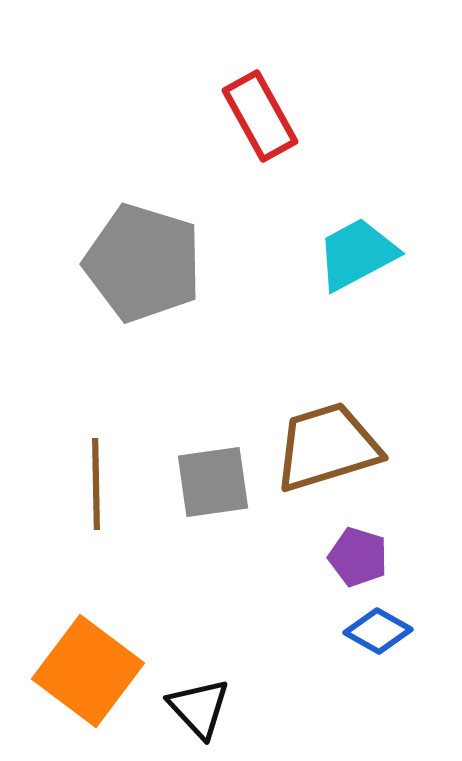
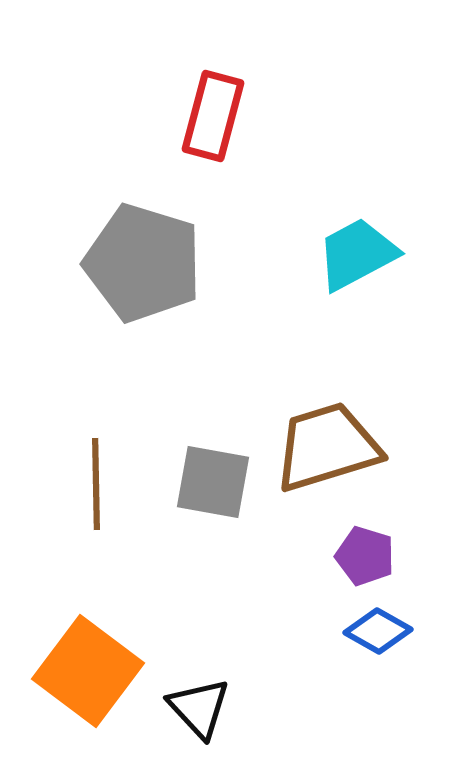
red rectangle: moved 47 px left; rotated 44 degrees clockwise
gray square: rotated 18 degrees clockwise
purple pentagon: moved 7 px right, 1 px up
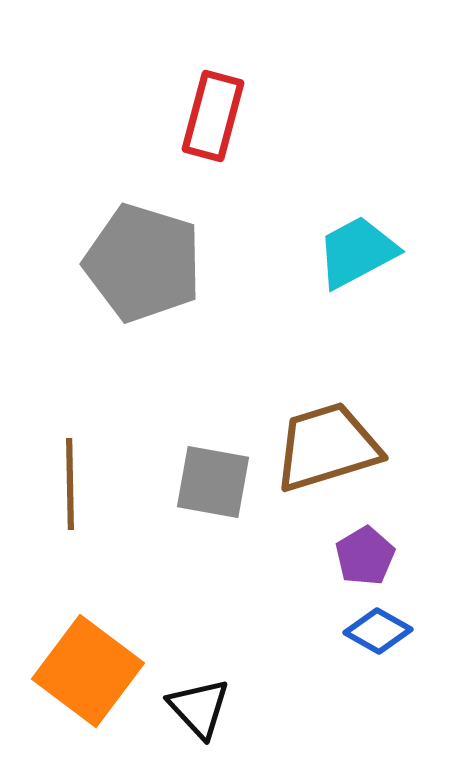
cyan trapezoid: moved 2 px up
brown line: moved 26 px left
purple pentagon: rotated 24 degrees clockwise
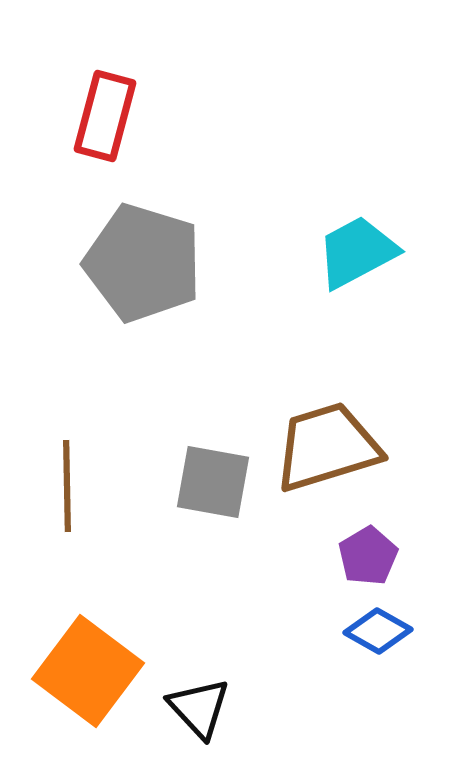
red rectangle: moved 108 px left
brown line: moved 3 px left, 2 px down
purple pentagon: moved 3 px right
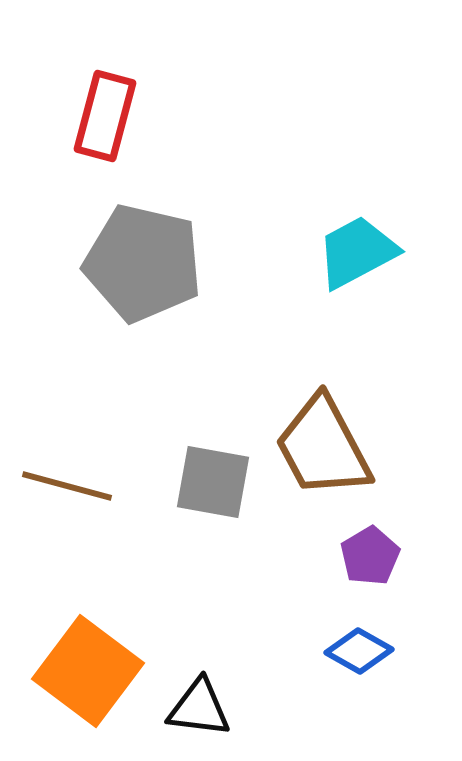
gray pentagon: rotated 4 degrees counterclockwise
brown trapezoid: moved 4 px left; rotated 101 degrees counterclockwise
brown line: rotated 74 degrees counterclockwise
purple pentagon: moved 2 px right
blue diamond: moved 19 px left, 20 px down
black triangle: rotated 40 degrees counterclockwise
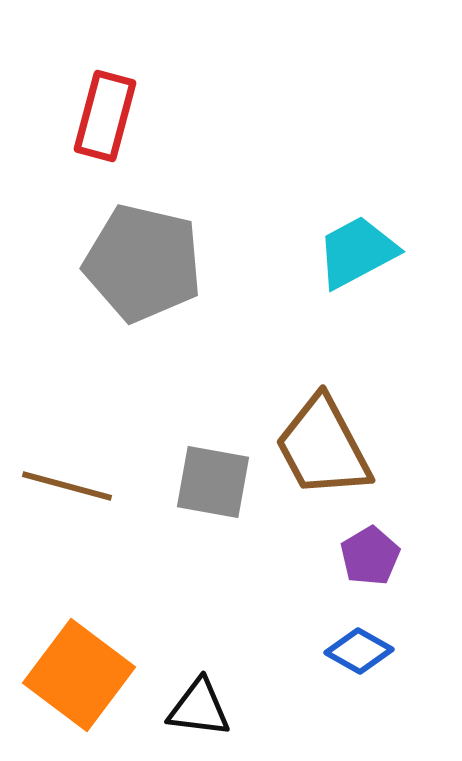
orange square: moved 9 px left, 4 px down
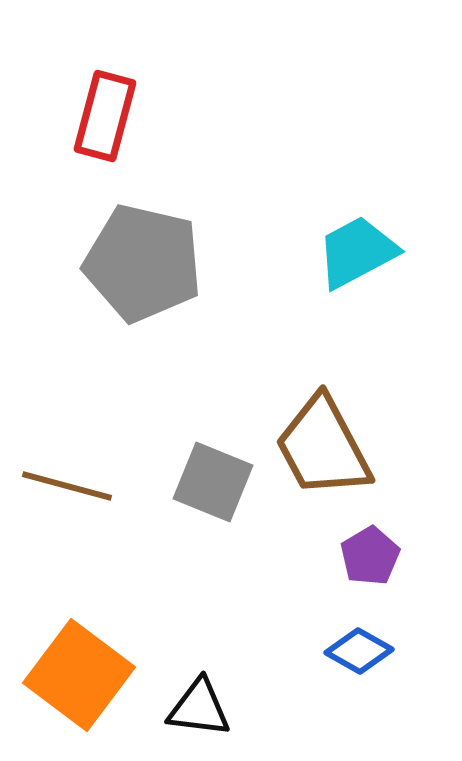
gray square: rotated 12 degrees clockwise
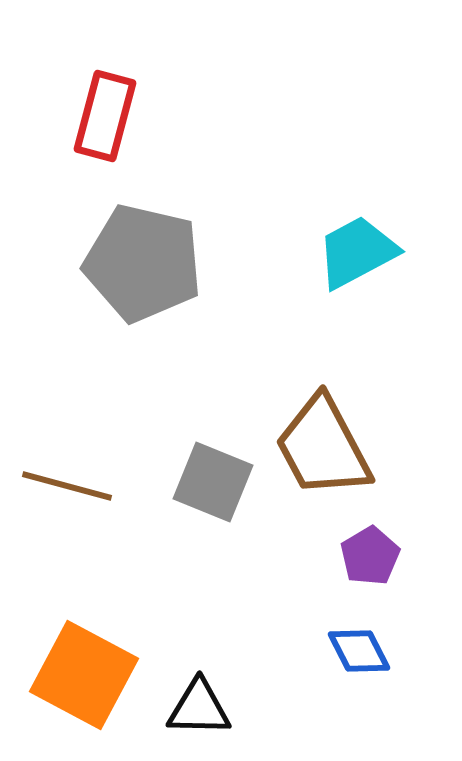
blue diamond: rotated 34 degrees clockwise
orange square: moved 5 px right; rotated 9 degrees counterclockwise
black triangle: rotated 6 degrees counterclockwise
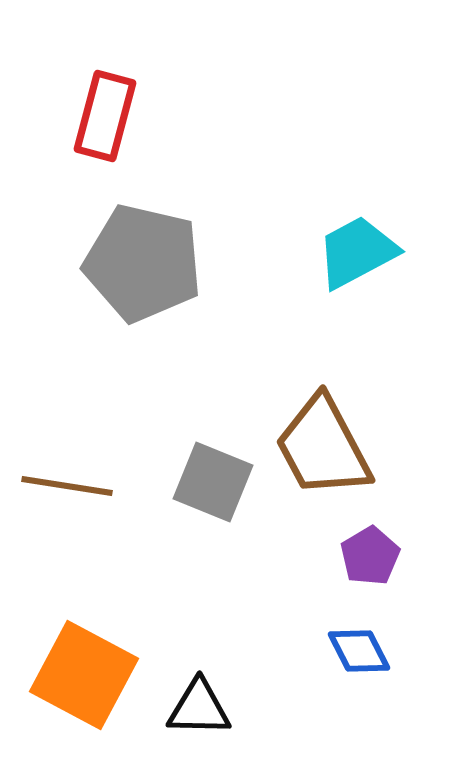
brown line: rotated 6 degrees counterclockwise
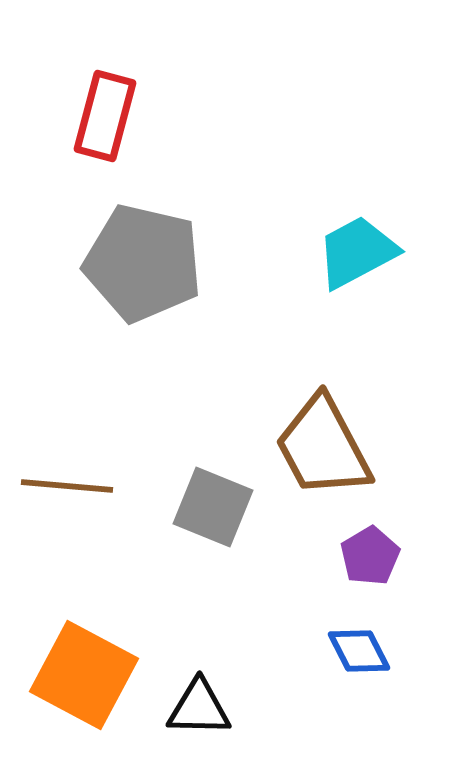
gray square: moved 25 px down
brown line: rotated 4 degrees counterclockwise
